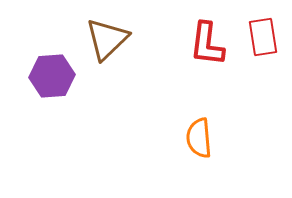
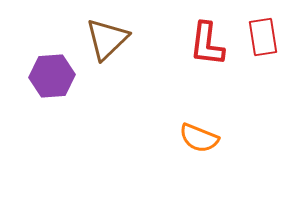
orange semicircle: rotated 63 degrees counterclockwise
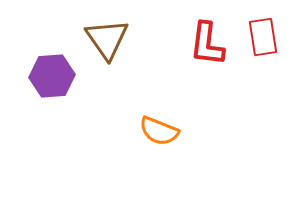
brown triangle: rotated 21 degrees counterclockwise
orange semicircle: moved 40 px left, 7 px up
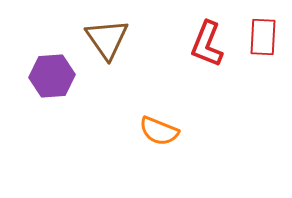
red rectangle: rotated 12 degrees clockwise
red L-shape: rotated 15 degrees clockwise
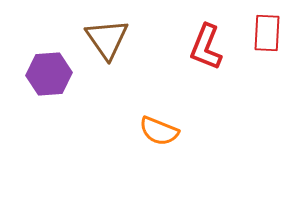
red rectangle: moved 4 px right, 4 px up
red L-shape: moved 1 px left, 3 px down
purple hexagon: moved 3 px left, 2 px up
